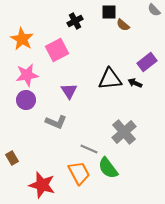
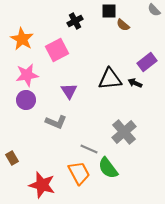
black square: moved 1 px up
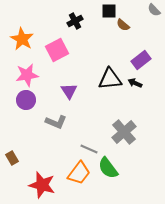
purple rectangle: moved 6 px left, 2 px up
orange trapezoid: rotated 65 degrees clockwise
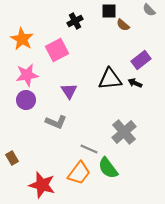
gray semicircle: moved 5 px left
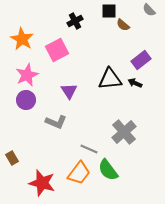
pink star: rotated 15 degrees counterclockwise
green semicircle: moved 2 px down
red star: moved 2 px up
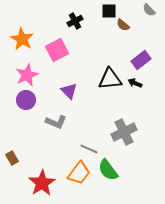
purple triangle: rotated 12 degrees counterclockwise
gray cross: rotated 15 degrees clockwise
red star: rotated 24 degrees clockwise
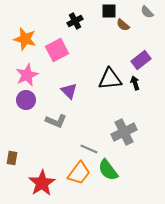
gray semicircle: moved 2 px left, 2 px down
orange star: moved 3 px right; rotated 15 degrees counterclockwise
black arrow: rotated 48 degrees clockwise
gray L-shape: moved 1 px up
brown rectangle: rotated 40 degrees clockwise
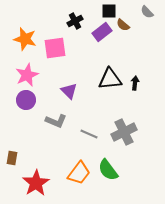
pink square: moved 2 px left, 2 px up; rotated 20 degrees clockwise
purple rectangle: moved 39 px left, 28 px up
black arrow: rotated 24 degrees clockwise
gray line: moved 15 px up
red star: moved 6 px left
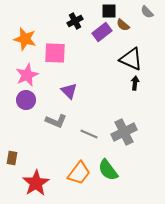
pink square: moved 5 px down; rotated 10 degrees clockwise
black triangle: moved 21 px right, 20 px up; rotated 30 degrees clockwise
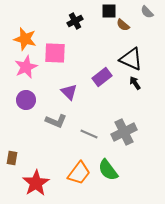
purple rectangle: moved 45 px down
pink star: moved 1 px left, 8 px up
black arrow: rotated 40 degrees counterclockwise
purple triangle: moved 1 px down
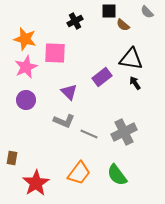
black triangle: rotated 15 degrees counterclockwise
gray L-shape: moved 8 px right
green semicircle: moved 9 px right, 5 px down
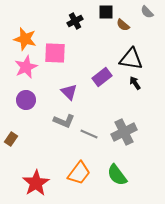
black square: moved 3 px left, 1 px down
brown rectangle: moved 1 px left, 19 px up; rotated 24 degrees clockwise
